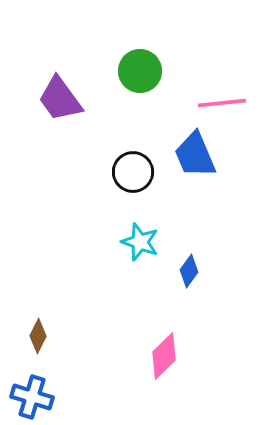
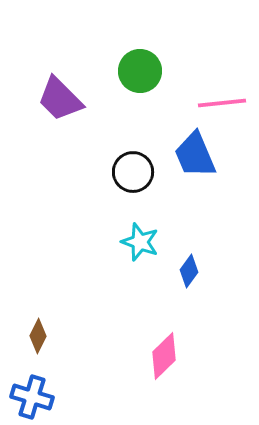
purple trapezoid: rotated 9 degrees counterclockwise
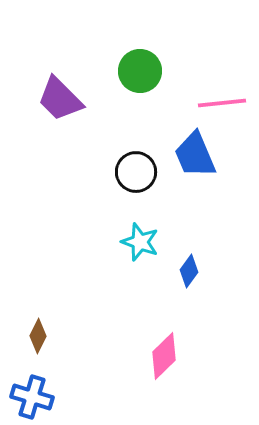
black circle: moved 3 px right
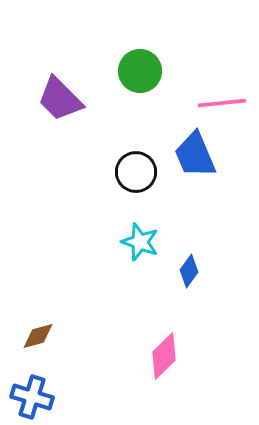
brown diamond: rotated 48 degrees clockwise
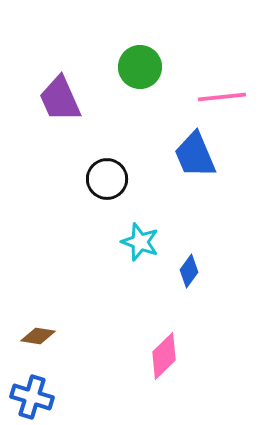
green circle: moved 4 px up
purple trapezoid: rotated 21 degrees clockwise
pink line: moved 6 px up
black circle: moved 29 px left, 7 px down
brown diamond: rotated 24 degrees clockwise
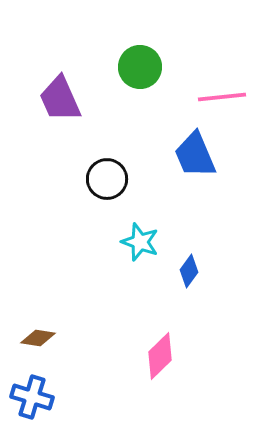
brown diamond: moved 2 px down
pink diamond: moved 4 px left
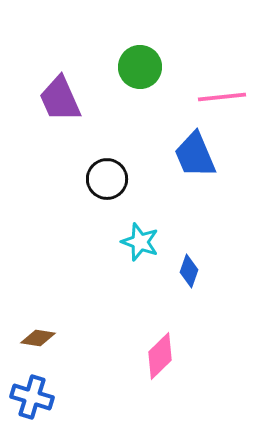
blue diamond: rotated 16 degrees counterclockwise
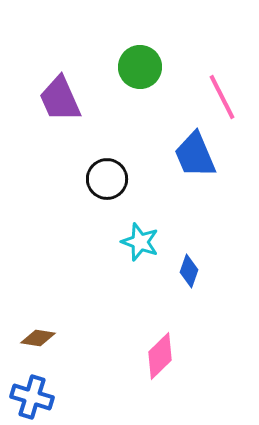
pink line: rotated 69 degrees clockwise
